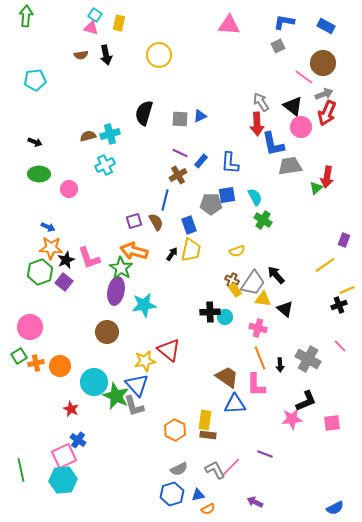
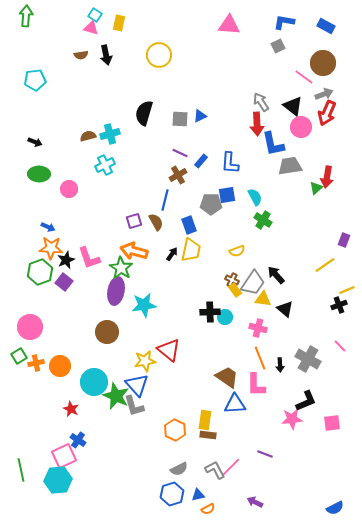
cyan hexagon at (63, 480): moved 5 px left
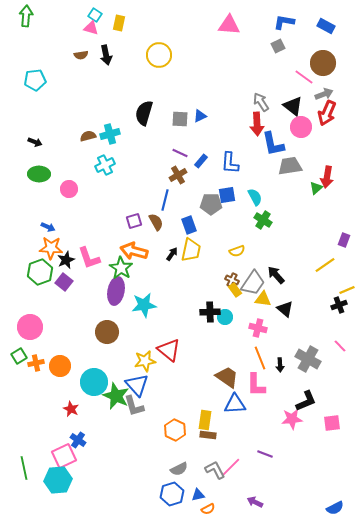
green line at (21, 470): moved 3 px right, 2 px up
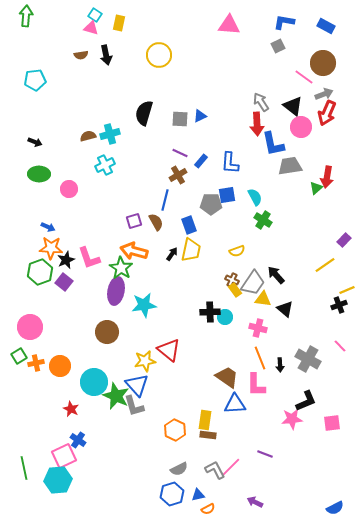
purple rectangle at (344, 240): rotated 24 degrees clockwise
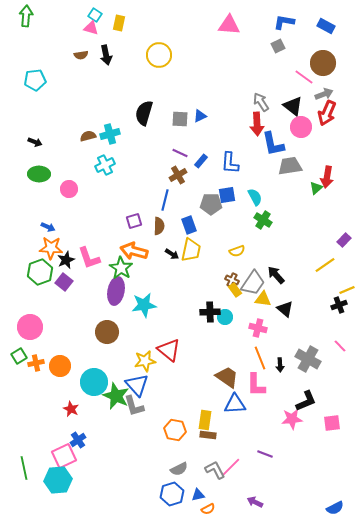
brown semicircle at (156, 222): moved 3 px right, 4 px down; rotated 30 degrees clockwise
black arrow at (172, 254): rotated 88 degrees clockwise
orange hexagon at (175, 430): rotated 15 degrees counterclockwise
blue cross at (78, 440): rotated 21 degrees clockwise
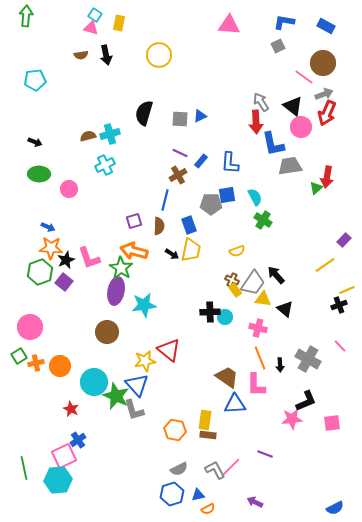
red arrow at (257, 124): moved 1 px left, 2 px up
gray L-shape at (134, 406): moved 4 px down
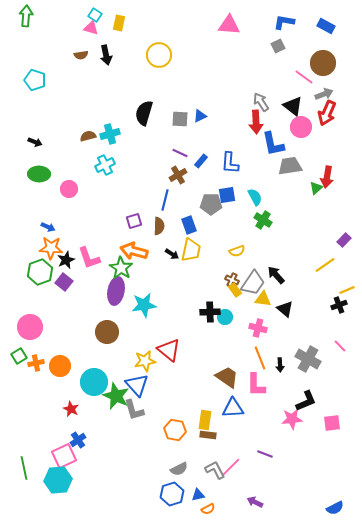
cyan pentagon at (35, 80): rotated 25 degrees clockwise
blue triangle at (235, 404): moved 2 px left, 4 px down
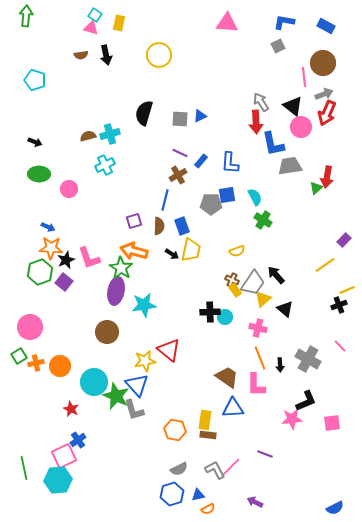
pink triangle at (229, 25): moved 2 px left, 2 px up
pink line at (304, 77): rotated 48 degrees clockwise
blue rectangle at (189, 225): moved 7 px left, 1 px down
yellow triangle at (263, 299): rotated 48 degrees counterclockwise
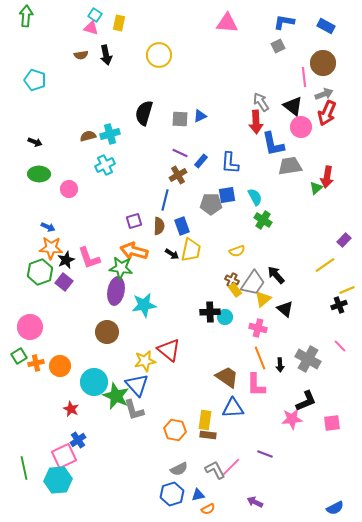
green star at (121, 268): rotated 25 degrees counterclockwise
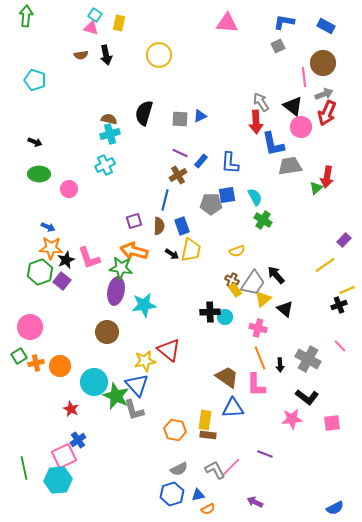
brown semicircle at (88, 136): moved 21 px right, 17 px up; rotated 28 degrees clockwise
purple square at (64, 282): moved 2 px left, 1 px up
black L-shape at (306, 401): moved 1 px right, 4 px up; rotated 60 degrees clockwise
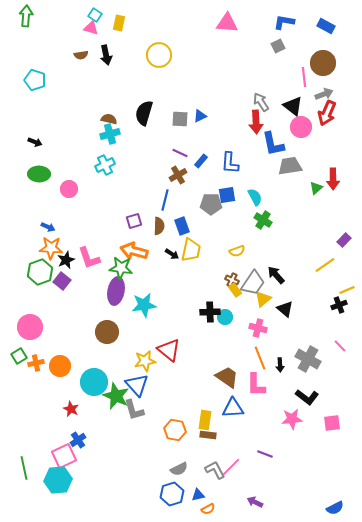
red arrow at (327, 177): moved 6 px right, 2 px down; rotated 10 degrees counterclockwise
